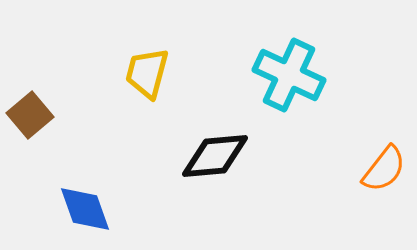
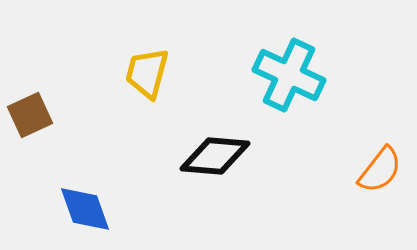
brown square: rotated 15 degrees clockwise
black diamond: rotated 10 degrees clockwise
orange semicircle: moved 4 px left, 1 px down
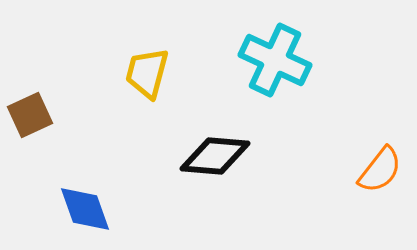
cyan cross: moved 14 px left, 15 px up
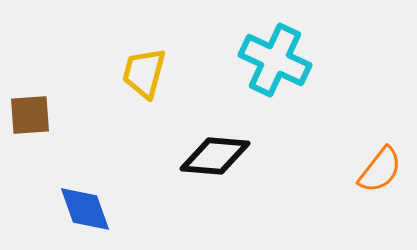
yellow trapezoid: moved 3 px left
brown square: rotated 21 degrees clockwise
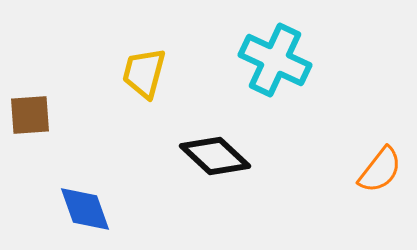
black diamond: rotated 38 degrees clockwise
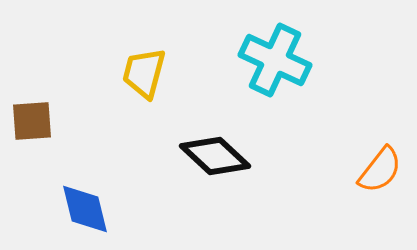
brown square: moved 2 px right, 6 px down
blue diamond: rotated 6 degrees clockwise
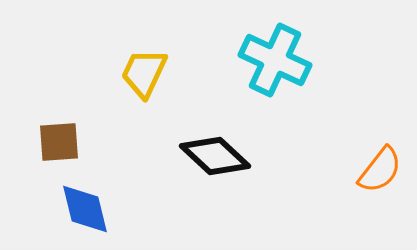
yellow trapezoid: rotated 10 degrees clockwise
brown square: moved 27 px right, 21 px down
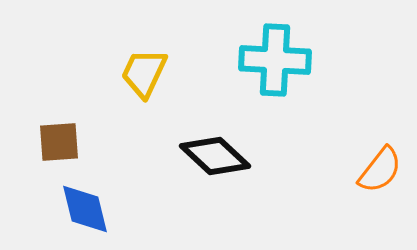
cyan cross: rotated 22 degrees counterclockwise
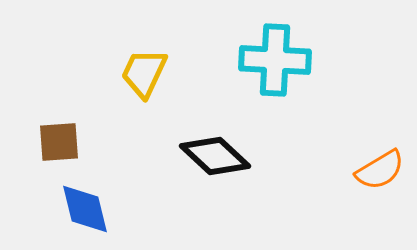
orange semicircle: rotated 21 degrees clockwise
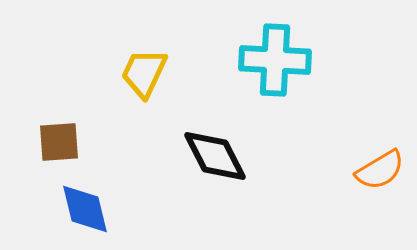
black diamond: rotated 20 degrees clockwise
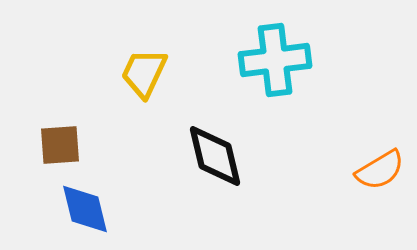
cyan cross: rotated 10 degrees counterclockwise
brown square: moved 1 px right, 3 px down
black diamond: rotated 14 degrees clockwise
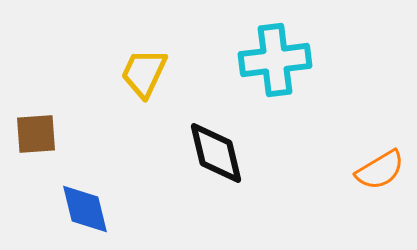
brown square: moved 24 px left, 11 px up
black diamond: moved 1 px right, 3 px up
